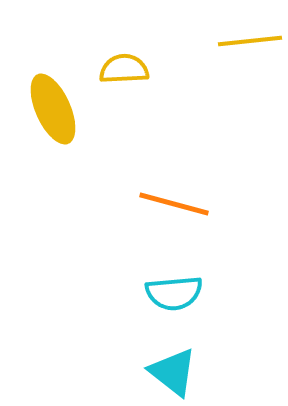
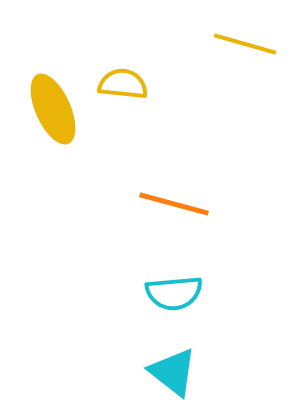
yellow line: moved 5 px left, 3 px down; rotated 22 degrees clockwise
yellow semicircle: moved 1 px left, 15 px down; rotated 9 degrees clockwise
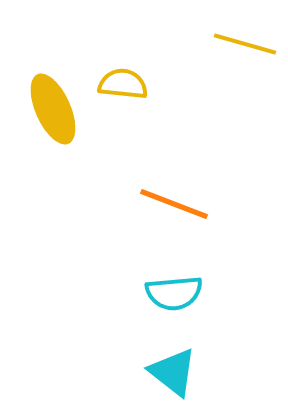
orange line: rotated 6 degrees clockwise
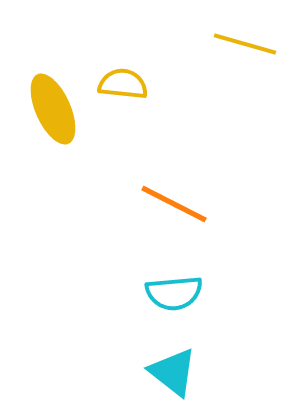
orange line: rotated 6 degrees clockwise
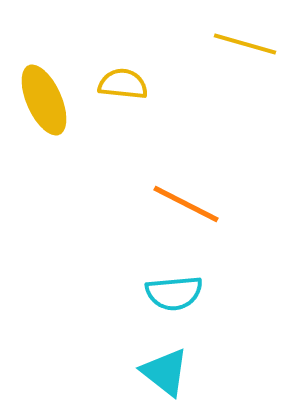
yellow ellipse: moved 9 px left, 9 px up
orange line: moved 12 px right
cyan triangle: moved 8 px left
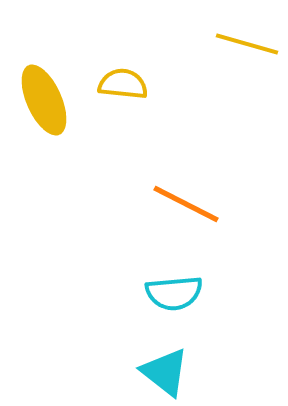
yellow line: moved 2 px right
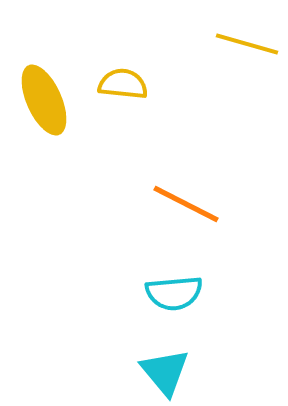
cyan triangle: rotated 12 degrees clockwise
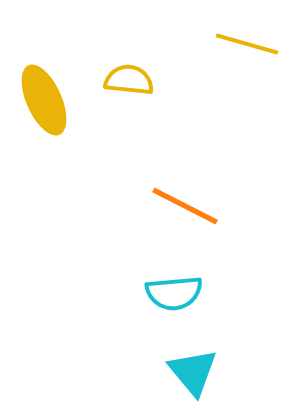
yellow semicircle: moved 6 px right, 4 px up
orange line: moved 1 px left, 2 px down
cyan triangle: moved 28 px right
